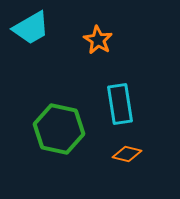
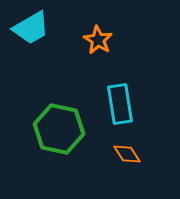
orange diamond: rotated 44 degrees clockwise
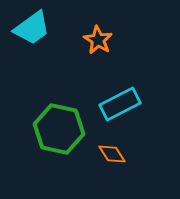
cyan trapezoid: moved 1 px right; rotated 6 degrees counterclockwise
cyan rectangle: rotated 72 degrees clockwise
orange diamond: moved 15 px left
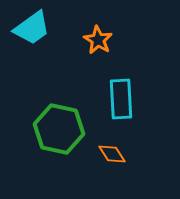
cyan rectangle: moved 1 px right, 5 px up; rotated 66 degrees counterclockwise
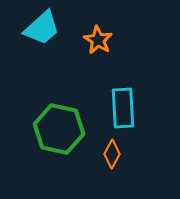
cyan trapezoid: moved 10 px right; rotated 6 degrees counterclockwise
cyan rectangle: moved 2 px right, 9 px down
orange diamond: rotated 60 degrees clockwise
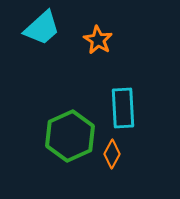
green hexagon: moved 11 px right, 7 px down; rotated 24 degrees clockwise
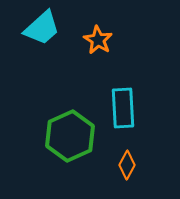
orange diamond: moved 15 px right, 11 px down
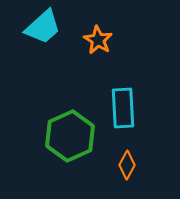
cyan trapezoid: moved 1 px right, 1 px up
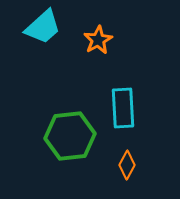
orange star: rotated 12 degrees clockwise
green hexagon: rotated 18 degrees clockwise
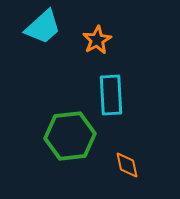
orange star: moved 1 px left
cyan rectangle: moved 12 px left, 13 px up
orange diamond: rotated 40 degrees counterclockwise
